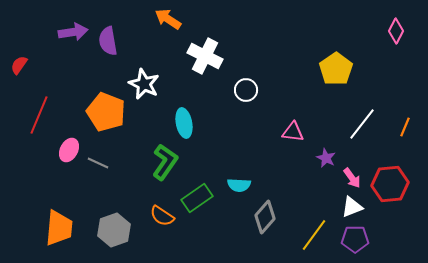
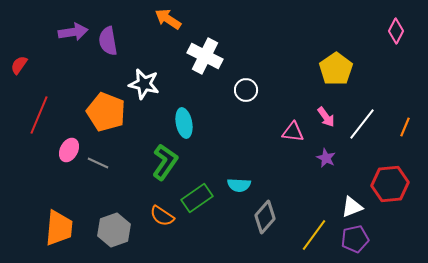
white star: rotated 12 degrees counterclockwise
pink arrow: moved 26 px left, 61 px up
purple pentagon: rotated 12 degrees counterclockwise
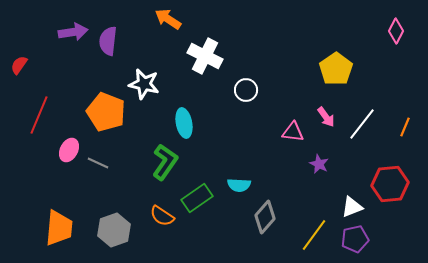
purple semicircle: rotated 16 degrees clockwise
purple star: moved 7 px left, 6 px down
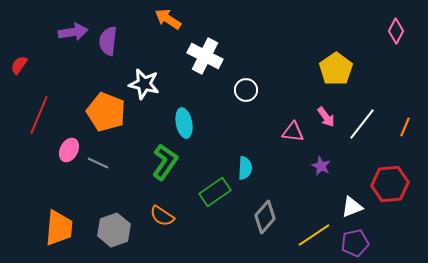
purple star: moved 2 px right, 2 px down
cyan semicircle: moved 6 px right, 17 px up; rotated 90 degrees counterclockwise
green rectangle: moved 18 px right, 6 px up
yellow line: rotated 20 degrees clockwise
purple pentagon: moved 4 px down
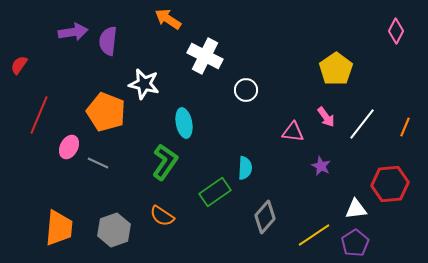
pink ellipse: moved 3 px up
white triangle: moved 4 px right, 2 px down; rotated 15 degrees clockwise
purple pentagon: rotated 20 degrees counterclockwise
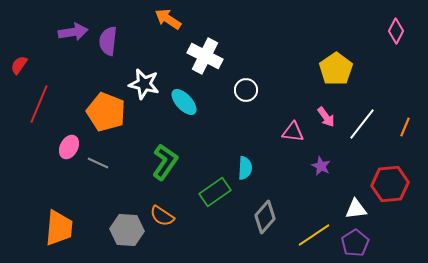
red line: moved 11 px up
cyan ellipse: moved 21 px up; rotated 32 degrees counterclockwise
gray hexagon: moved 13 px right; rotated 24 degrees clockwise
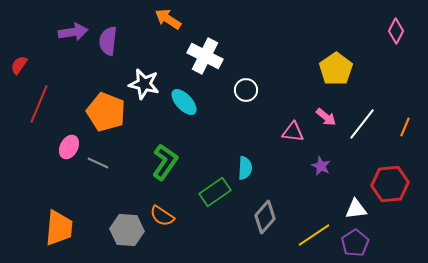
pink arrow: rotated 15 degrees counterclockwise
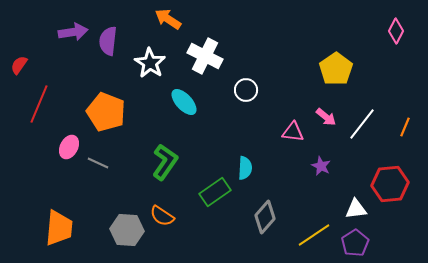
white star: moved 6 px right, 21 px up; rotated 20 degrees clockwise
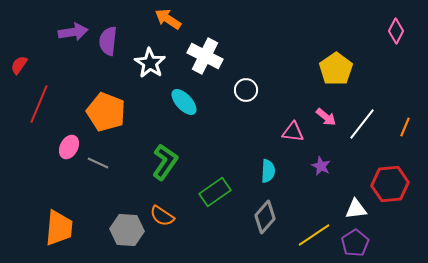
cyan semicircle: moved 23 px right, 3 px down
